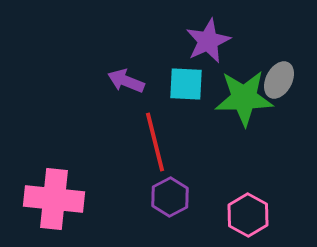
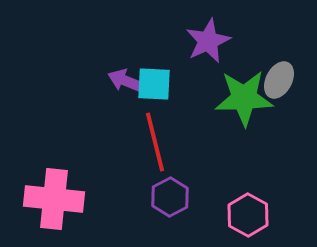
cyan square: moved 32 px left
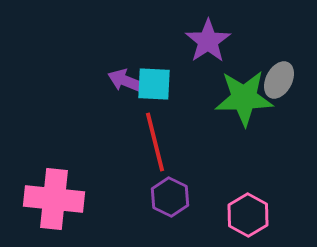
purple star: rotated 9 degrees counterclockwise
purple hexagon: rotated 6 degrees counterclockwise
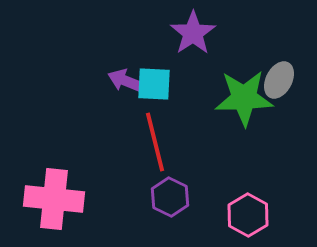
purple star: moved 15 px left, 8 px up
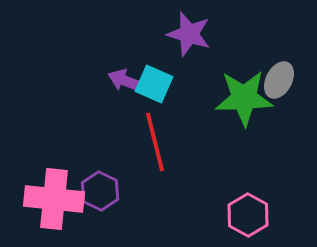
purple star: moved 4 px left, 1 px down; rotated 21 degrees counterclockwise
cyan square: rotated 21 degrees clockwise
purple hexagon: moved 70 px left, 6 px up
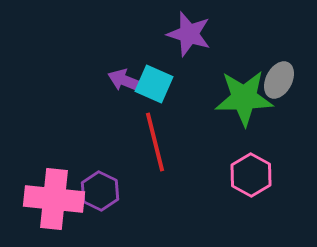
pink hexagon: moved 3 px right, 40 px up
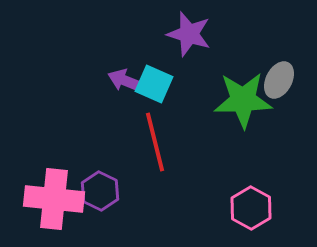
green star: moved 1 px left, 2 px down
pink hexagon: moved 33 px down
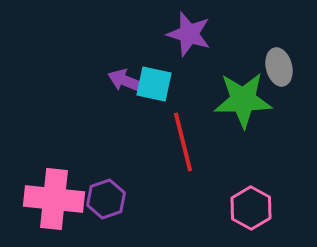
gray ellipse: moved 13 px up; rotated 42 degrees counterclockwise
cyan square: rotated 12 degrees counterclockwise
red line: moved 28 px right
purple hexagon: moved 6 px right, 8 px down; rotated 15 degrees clockwise
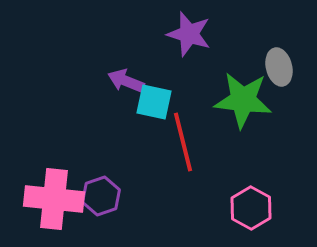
cyan square: moved 18 px down
green star: rotated 8 degrees clockwise
purple hexagon: moved 5 px left, 3 px up
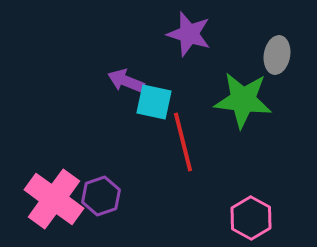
gray ellipse: moved 2 px left, 12 px up; rotated 24 degrees clockwise
pink cross: rotated 30 degrees clockwise
pink hexagon: moved 10 px down
